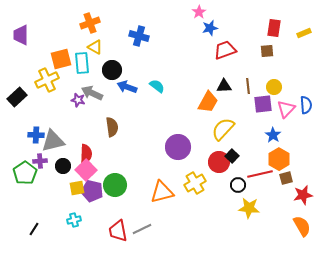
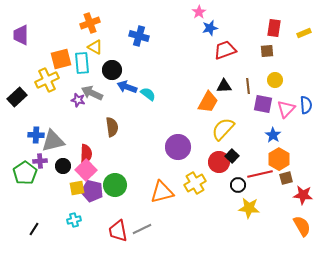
cyan semicircle at (157, 86): moved 9 px left, 8 px down
yellow circle at (274, 87): moved 1 px right, 7 px up
purple square at (263, 104): rotated 18 degrees clockwise
red star at (303, 195): rotated 18 degrees clockwise
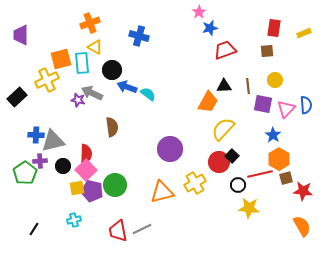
purple circle at (178, 147): moved 8 px left, 2 px down
red star at (303, 195): moved 4 px up
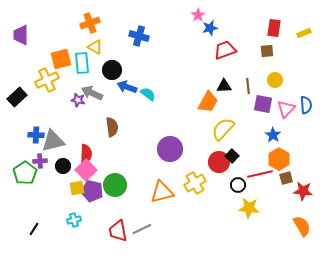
pink star at (199, 12): moved 1 px left, 3 px down
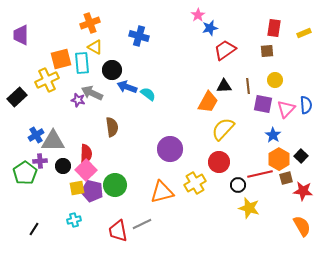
red trapezoid at (225, 50): rotated 15 degrees counterclockwise
blue cross at (36, 135): rotated 35 degrees counterclockwise
gray triangle at (53, 141): rotated 15 degrees clockwise
black square at (232, 156): moved 69 px right
yellow star at (249, 208): rotated 10 degrees clockwise
gray line at (142, 229): moved 5 px up
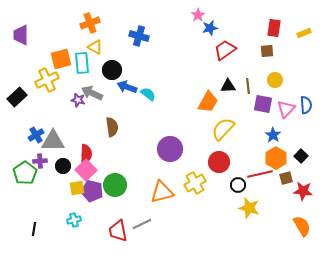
black triangle at (224, 86): moved 4 px right
orange hexagon at (279, 159): moved 3 px left, 1 px up
black line at (34, 229): rotated 24 degrees counterclockwise
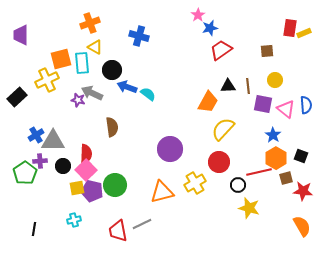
red rectangle at (274, 28): moved 16 px right
red trapezoid at (225, 50): moved 4 px left
pink triangle at (286, 109): rotated 36 degrees counterclockwise
black square at (301, 156): rotated 24 degrees counterclockwise
red line at (260, 174): moved 1 px left, 2 px up
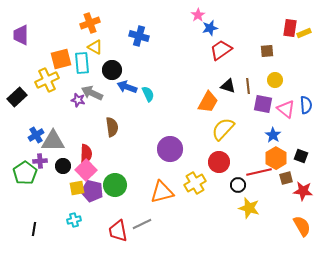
black triangle at (228, 86): rotated 21 degrees clockwise
cyan semicircle at (148, 94): rotated 28 degrees clockwise
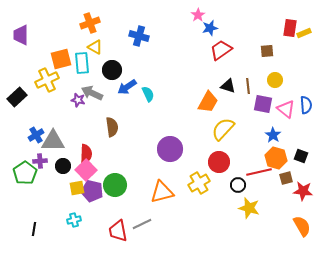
blue arrow at (127, 87): rotated 54 degrees counterclockwise
orange hexagon at (276, 158): rotated 15 degrees counterclockwise
yellow cross at (195, 183): moved 4 px right
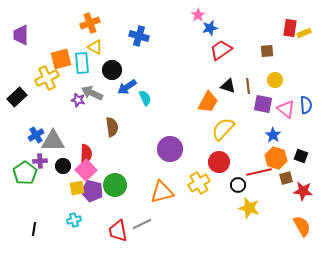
yellow cross at (47, 80): moved 2 px up
cyan semicircle at (148, 94): moved 3 px left, 4 px down
